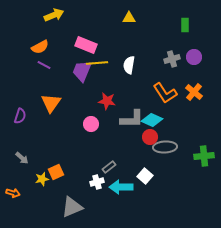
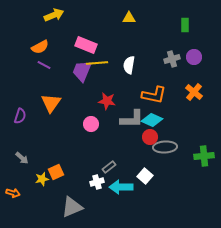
orange L-shape: moved 11 px left, 2 px down; rotated 45 degrees counterclockwise
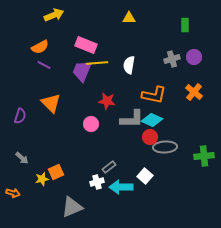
orange triangle: rotated 20 degrees counterclockwise
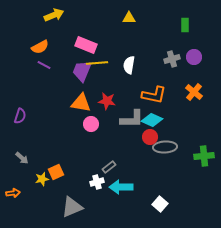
orange triangle: moved 30 px right; rotated 35 degrees counterclockwise
white square: moved 15 px right, 28 px down
orange arrow: rotated 24 degrees counterclockwise
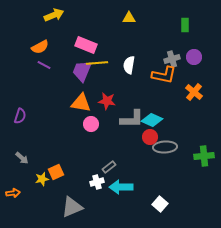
orange L-shape: moved 10 px right, 20 px up
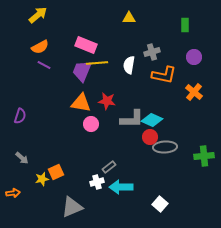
yellow arrow: moved 16 px left; rotated 18 degrees counterclockwise
gray cross: moved 20 px left, 7 px up
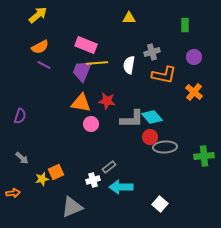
cyan diamond: moved 3 px up; rotated 25 degrees clockwise
white cross: moved 4 px left, 2 px up
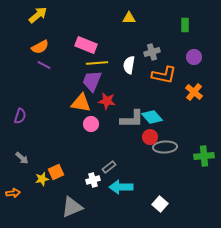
purple trapezoid: moved 10 px right, 10 px down
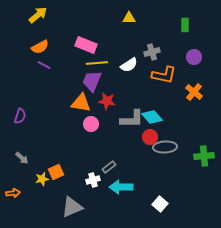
white semicircle: rotated 132 degrees counterclockwise
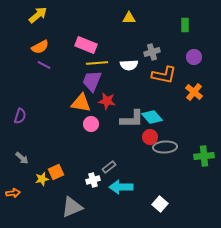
white semicircle: rotated 30 degrees clockwise
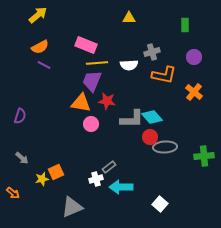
white cross: moved 3 px right, 1 px up
orange arrow: rotated 48 degrees clockwise
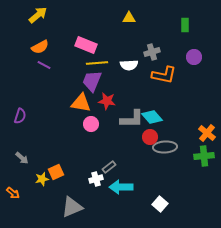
orange cross: moved 13 px right, 41 px down
